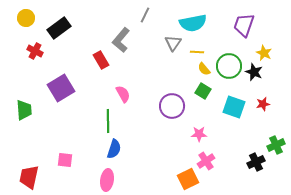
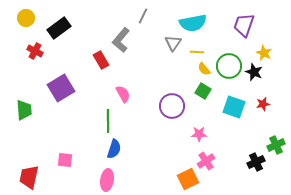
gray line: moved 2 px left, 1 px down
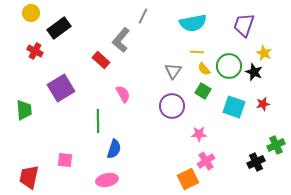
yellow circle: moved 5 px right, 5 px up
gray triangle: moved 28 px down
red rectangle: rotated 18 degrees counterclockwise
green line: moved 10 px left
pink ellipse: rotated 70 degrees clockwise
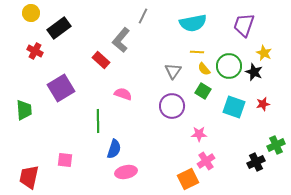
pink semicircle: rotated 42 degrees counterclockwise
pink ellipse: moved 19 px right, 8 px up
